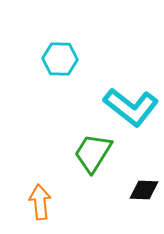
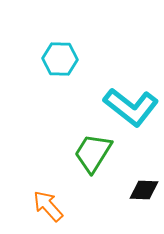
orange arrow: moved 8 px right, 4 px down; rotated 36 degrees counterclockwise
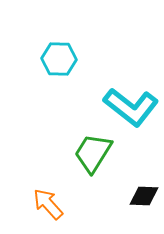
cyan hexagon: moved 1 px left
black diamond: moved 6 px down
orange arrow: moved 2 px up
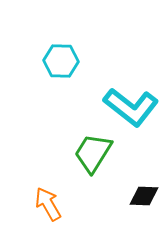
cyan hexagon: moved 2 px right, 2 px down
orange arrow: rotated 12 degrees clockwise
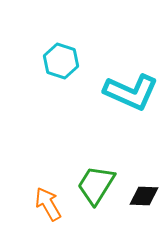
cyan hexagon: rotated 16 degrees clockwise
cyan L-shape: moved 15 px up; rotated 14 degrees counterclockwise
green trapezoid: moved 3 px right, 32 px down
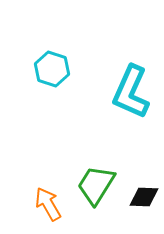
cyan hexagon: moved 9 px left, 8 px down
cyan L-shape: rotated 90 degrees clockwise
black diamond: moved 1 px down
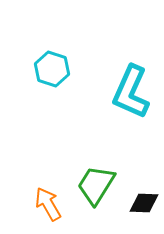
black diamond: moved 6 px down
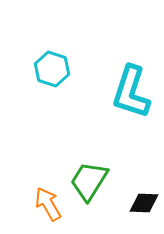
cyan L-shape: rotated 6 degrees counterclockwise
green trapezoid: moved 7 px left, 4 px up
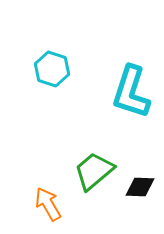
green trapezoid: moved 5 px right, 10 px up; rotated 18 degrees clockwise
black diamond: moved 4 px left, 16 px up
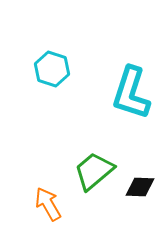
cyan L-shape: moved 1 px down
